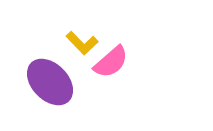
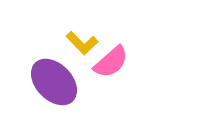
purple ellipse: moved 4 px right
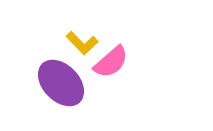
purple ellipse: moved 7 px right, 1 px down
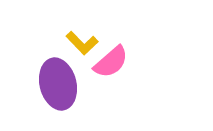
purple ellipse: moved 3 px left, 1 px down; rotated 30 degrees clockwise
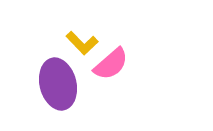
pink semicircle: moved 2 px down
